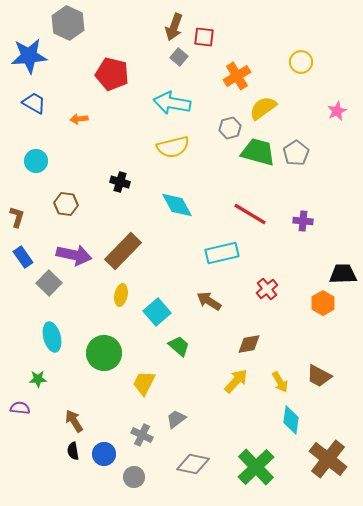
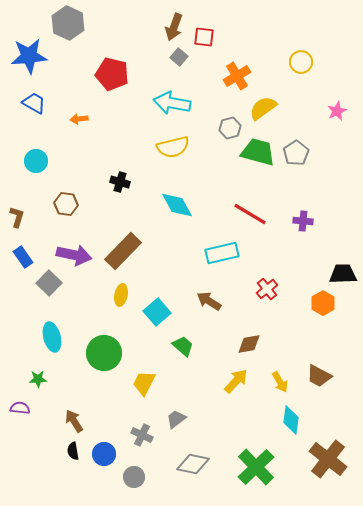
green trapezoid at (179, 346): moved 4 px right
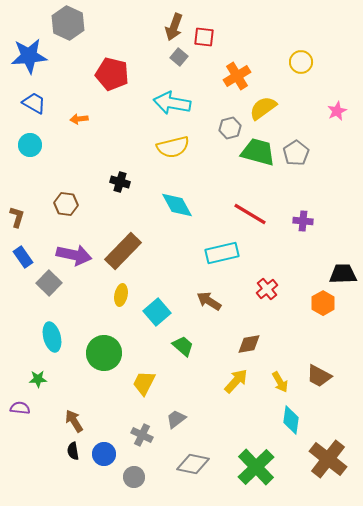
cyan circle at (36, 161): moved 6 px left, 16 px up
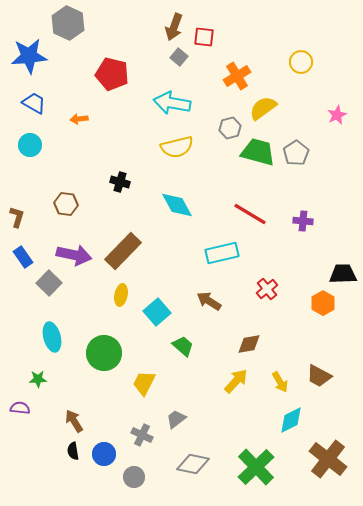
pink star at (337, 111): moved 4 px down
yellow semicircle at (173, 147): moved 4 px right
cyan diamond at (291, 420): rotated 56 degrees clockwise
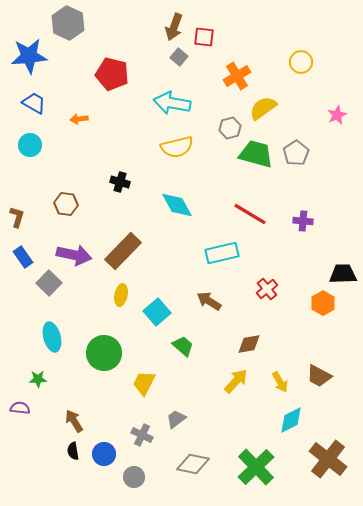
green trapezoid at (258, 152): moved 2 px left, 2 px down
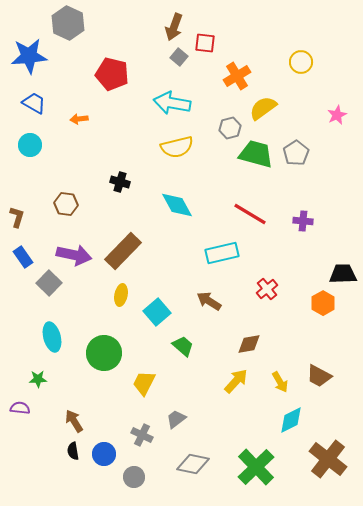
red square at (204, 37): moved 1 px right, 6 px down
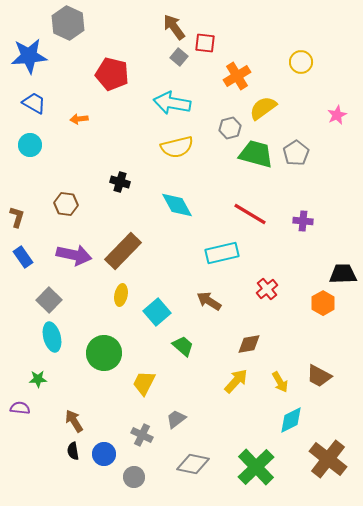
brown arrow at (174, 27): rotated 124 degrees clockwise
gray square at (49, 283): moved 17 px down
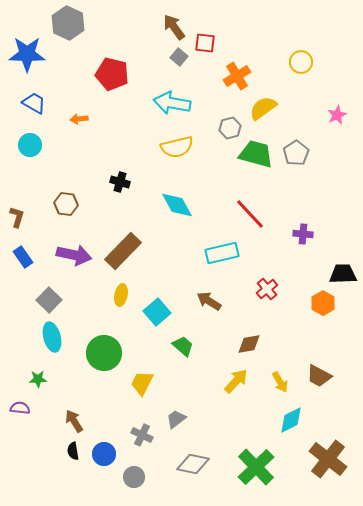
blue star at (29, 56): moved 2 px left, 2 px up; rotated 6 degrees clockwise
red line at (250, 214): rotated 16 degrees clockwise
purple cross at (303, 221): moved 13 px down
yellow trapezoid at (144, 383): moved 2 px left
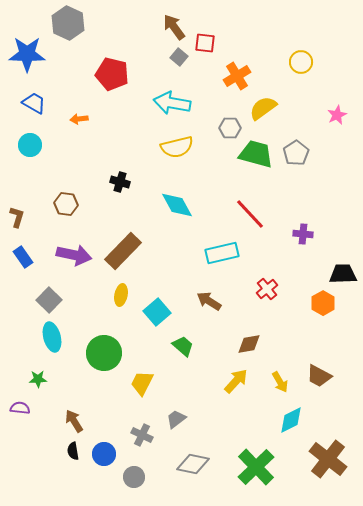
gray hexagon at (230, 128): rotated 15 degrees clockwise
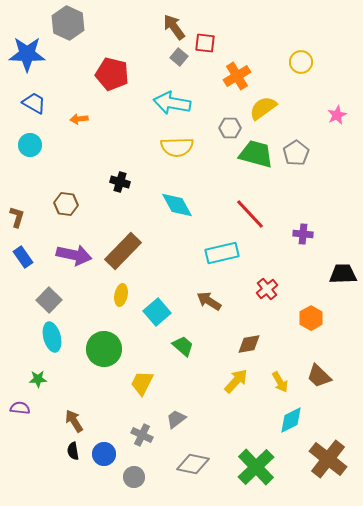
yellow semicircle at (177, 147): rotated 12 degrees clockwise
orange hexagon at (323, 303): moved 12 px left, 15 px down
green circle at (104, 353): moved 4 px up
brown trapezoid at (319, 376): rotated 16 degrees clockwise
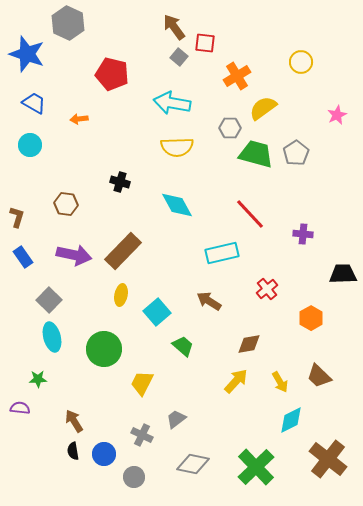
blue star at (27, 54): rotated 18 degrees clockwise
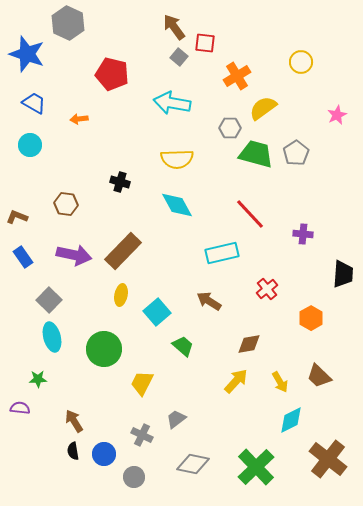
yellow semicircle at (177, 147): moved 12 px down
brown L-shape at (17, 217): rotated 85 degrees counterclockwise
black trapezoid at (343, 274): rotated 96 degrees clockwise
